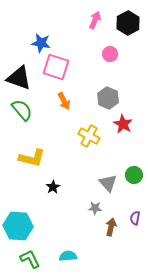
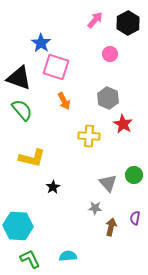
pink arrow: rotated 18 degrees clockwise
blue star: rotated 24 degrees clockwise
yellow cross: rotated 25 degrees counterclockwise
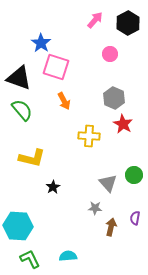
gray hexagon: moved 6 px right
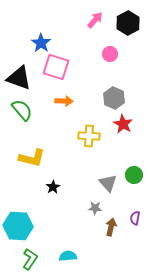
orange arrow: rotated 60 degrees counterclockwise
green L-shape: rotated 60 degrees clockwise
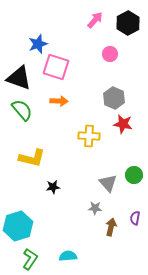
blue star: moved 3 px left, 1 px down; rotated 18 degrees clockwise
orange arrow: moved 5 px left
red star: rotated 18 degrees counterclockwise
black star: rotated 24 degrees clockwise
cyan hexagon: rotated 20 degrees counterclockwise
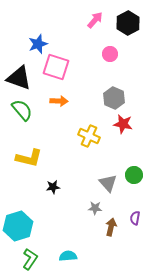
yellow cross: rotated 20 degrees clockwise
yellow L-shape: moved 3 px left
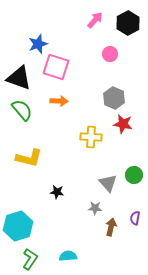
yellow cross: moved 2 px right, 1 px down; rotated 20 degrees counterclockwise
black star: moved 4 px right, 5 px down; rotated 16 degrees clockwise
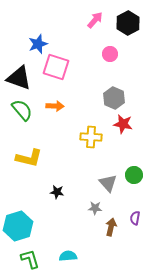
orange arrow: moved 4 px left, 5 px down
green L-shape: rotated 50 degrees counterclockwise
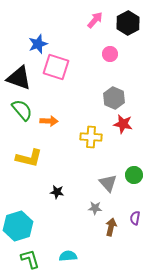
orange arrow: moved 6 px left, 15 px down
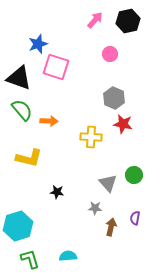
black hexagon: moved 2 px up; rotated 15 degrees clockwise
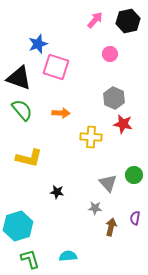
orange arrow: moved 12 px right, 8 px up
